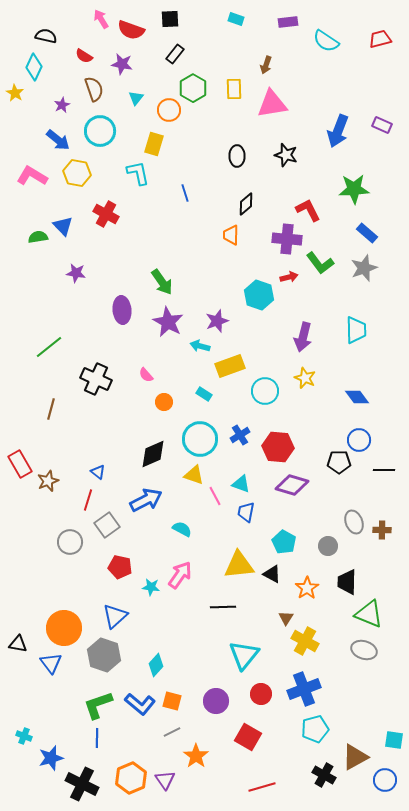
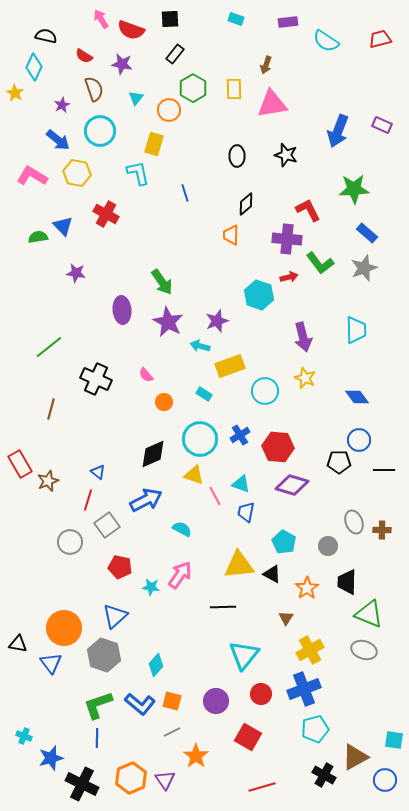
purple arrow at (303, 337): rotated 28 degrees counterclockwise
yellow cross at (305, 641): moved 5 px right, 9 px down; rotated 32 degrees clockwise
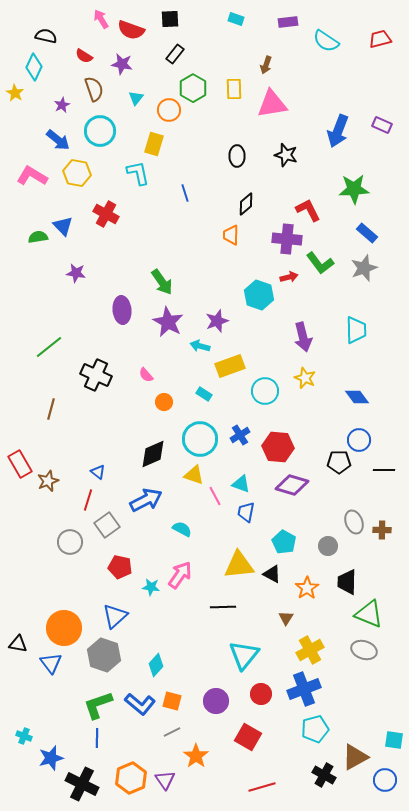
black cross at (96, 379): moved 4 px up
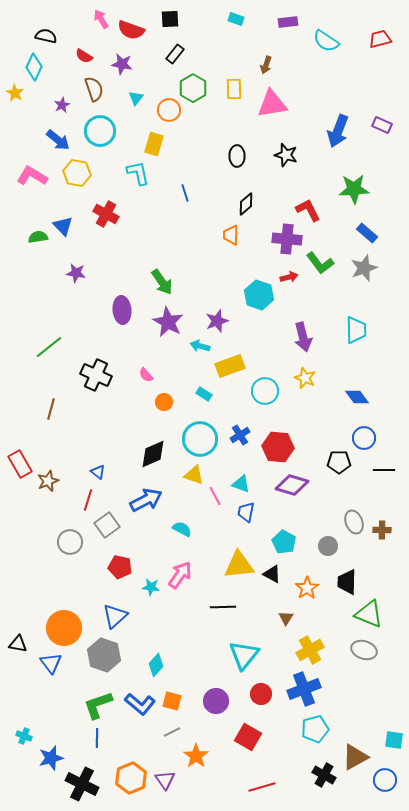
blue circle at (359, 440): moved 5 px right, 2 px up
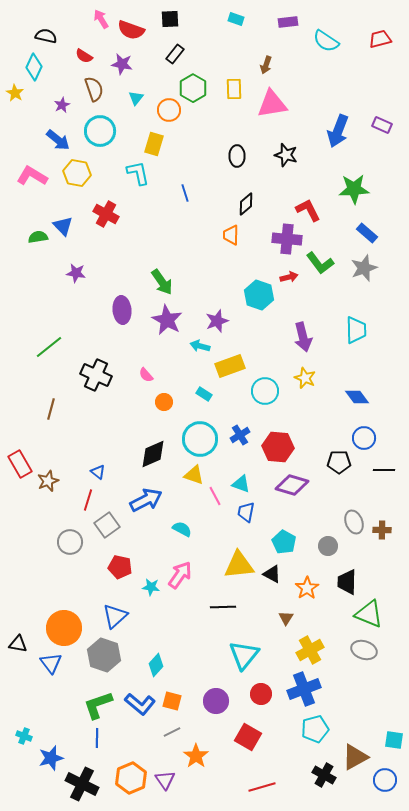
purple star at (168, 322): moved 1 px left, 2 px up
